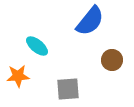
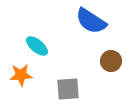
blue semicircle: moved 1 px right; rotated 84 degrees clockwise
brown circle: moved 1 px left, 1 px down
orange star: moved 3 px right, 1 px up
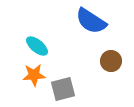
orange star: moved 13 px right
gray square: moved 5 px left; rotated 10 degrees counterclockwise
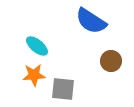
gray square: rotated 20 degrees clockwise
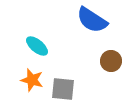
blue semicircle: moved 1 px right, 1 px up
orange star: moved 2 px left, 5 px down; rotated 20 degrees clockwise
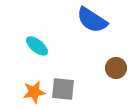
brown circle: moved 5 px right, 7 px down
orange star: moved 2 px right, 12 px down; rotated 25 degrees counterclockwise
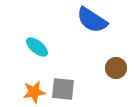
cyan ellipse: moved 1 px down
